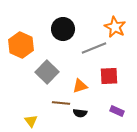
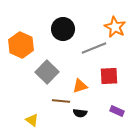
brown line: moved 2 px up
yellow triangle: moved 1 px right, 1 px up; rotated 16 degrees counterclockwise
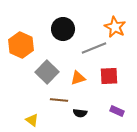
orange triangle: moved 2 px left, 8 px up
brown line: moved 2 px left, 1 px up
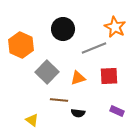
black semicircle: moved 2 px left
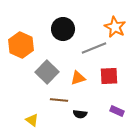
black semicircle: moved 2 px right, 1 px down
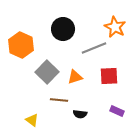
orange triangle: moved 3 px left, 1 px up
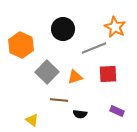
red square: moved 1 px left, 2 px up
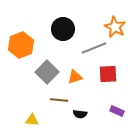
orange hexagon: rotated 15 degrees clockwise
yellow triangle: rotated 32 degrees counterclockwise
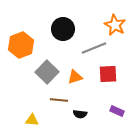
orange star: moved 2 px up
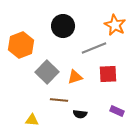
black circle: moved 3 px up
